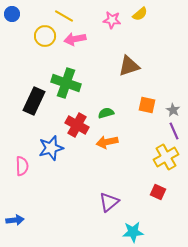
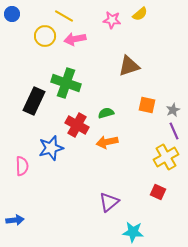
gray star: rotated 16 degrees clockwise
cyan star: rotated 10 degrees clockwise
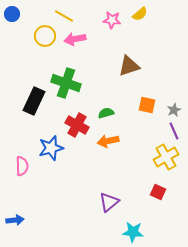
gray star: moved 1 px right
orange arrow: moved 1 px right, 1 px up
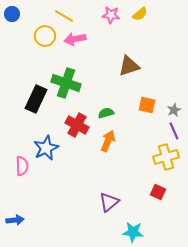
pink star: moved 1 px left, 5 px up
black rectangle: moved 2 px right, 2 px up
orange arrow: rotated 125 degrees clockwise
blue star: moved 5 px left; rotated 10 degrees counterclockwise
yellow cross: rotated 15 degrees clockwise
